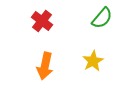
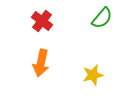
yellow star: moved 14 px down; rotated 15 degrees clockwise
orange arrow: moved 4 px left, 3 px up
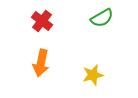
green semicircle: rotated 20 degrees clockwise
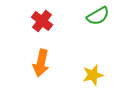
green semicircle: moved 4 px left, 2 px up
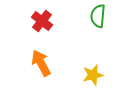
green semicircle: rotated 125 degrees clockwise
orange arrow: rotated 140 degrees clockwise
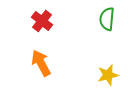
green semicircle: moved 9 px right, 3 px down
yellow star: moved 15 px right
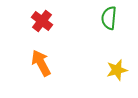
green semicircle: moved 2 px right, 1 px up
yellow star: moved 9 px right, 5 px up
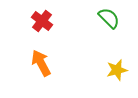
green semicircle: rotated 130 degrees clockwise
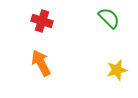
red cross: rotated 20 degrees counterclockwise
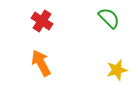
red cross: rotated 15 degrees clockwise
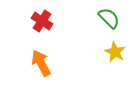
yellow star: moved 2 px left, 18 px up; rotated 30 degrees counterclockwise
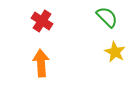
green semicircle: moved 2 px left, 1 px up
orange arrow: rotated 24 degrees clockwise
